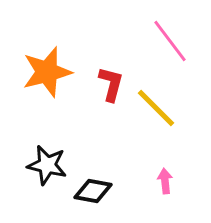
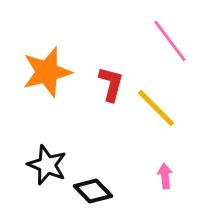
black star: rotated 9 degrees clockwise
pink arrow: moved 5 px up
black diamond: rotated 36 degrees clockwise
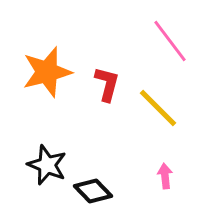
red L-shape: moved 4 px left
yellow line: moved 2 px right
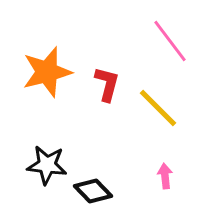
black star: rotated 15 degrees counterclockwise
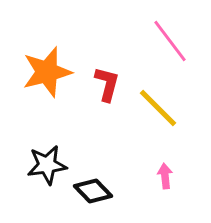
black star: rotated 15 degrees counterclockwise
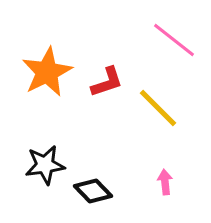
pink line: moved 4 px right, 1 px up; rotated 15 degrees counterclockwise
orange star: rotated 12 degrees counterclockwise
red L-shape: moved 2 px up; rotated 57 degrees clockwise
black star: moved 2 px left
pink arrow: moved 6 px down
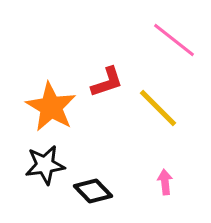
orange star: moved 4 px right, 35 px down; rotated 15 degrees counterclockwise
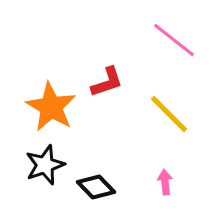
yellow line: moved 11 px right, 6 px down
black star: rotated 12 degrees counterclockwise
black diamond: moved 3 px right, 4 px up
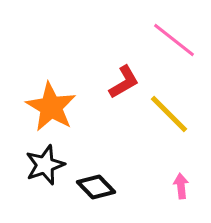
red L-shape: moved 17 px right; rotated 12 degrees counterclockwise
pink arrow: moved 16 px right, 4 px down
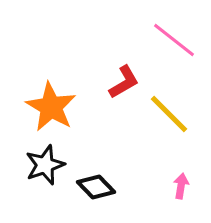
pink arrow: rotated 15 degrees clockwise
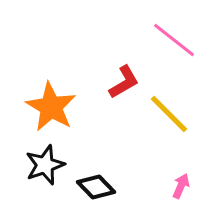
pink arrow: rotated 15 degrees clockwise
